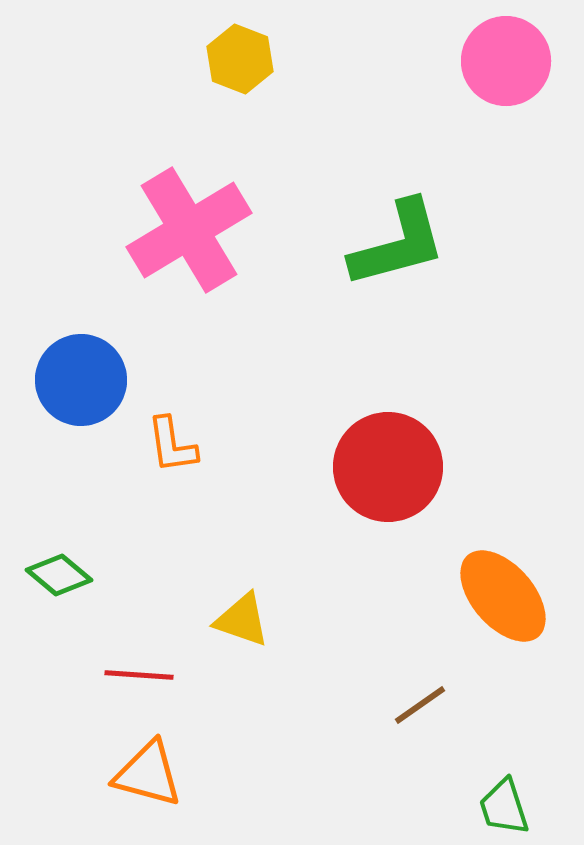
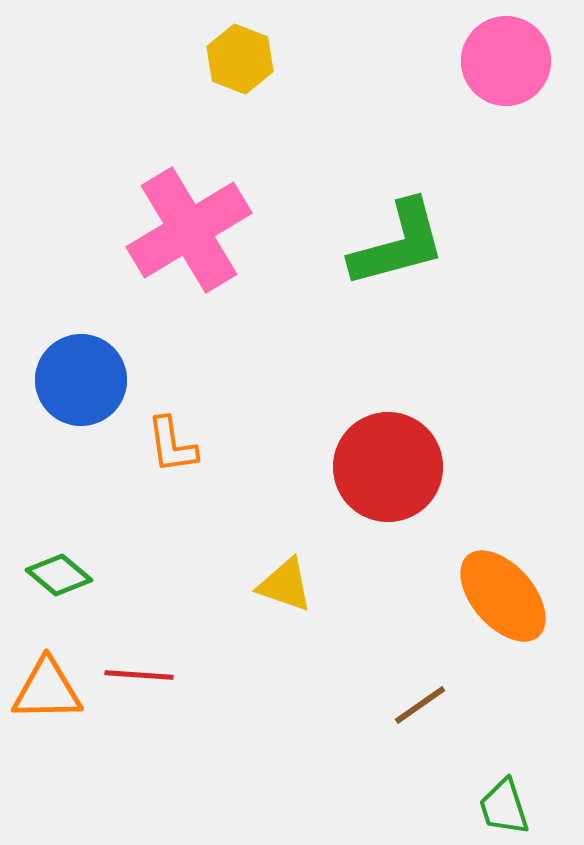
yellow triangle: moved 43 px right, 35 px up
orange triangle: moved 101 px left, 84 px up; rotated 16 degrees counterclockwise
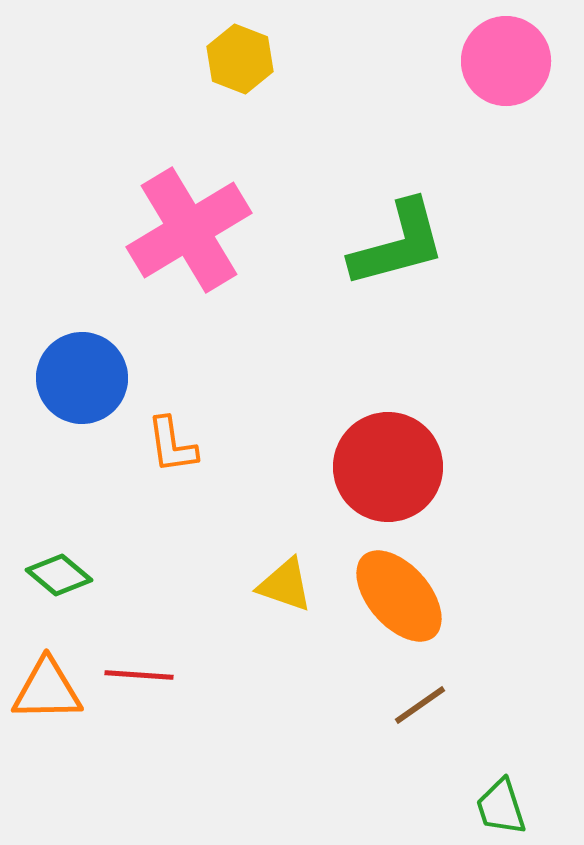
blue circle: moved 1 px right, 2 px up
orange ellipse: moved 104 px left
green trapezoid: moved 3 px left
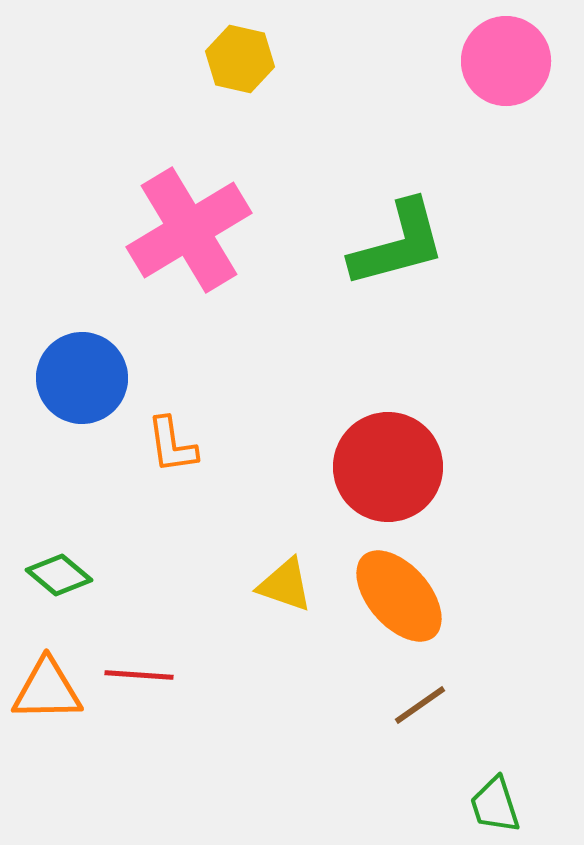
yellow hexagon: rotated 8 degrees counterclockwise
green trapezoid: moved 6 px left, 2 px up
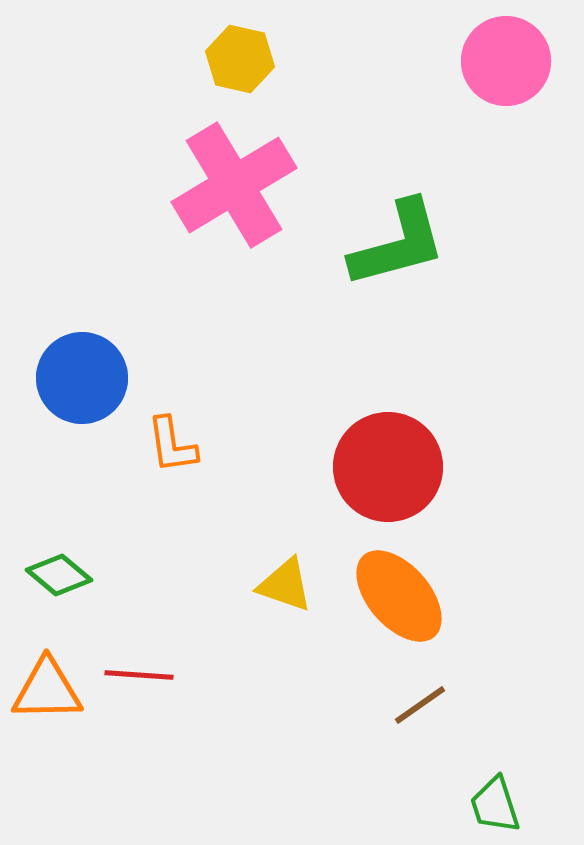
pink cross: moved 45 px right, 45 px up
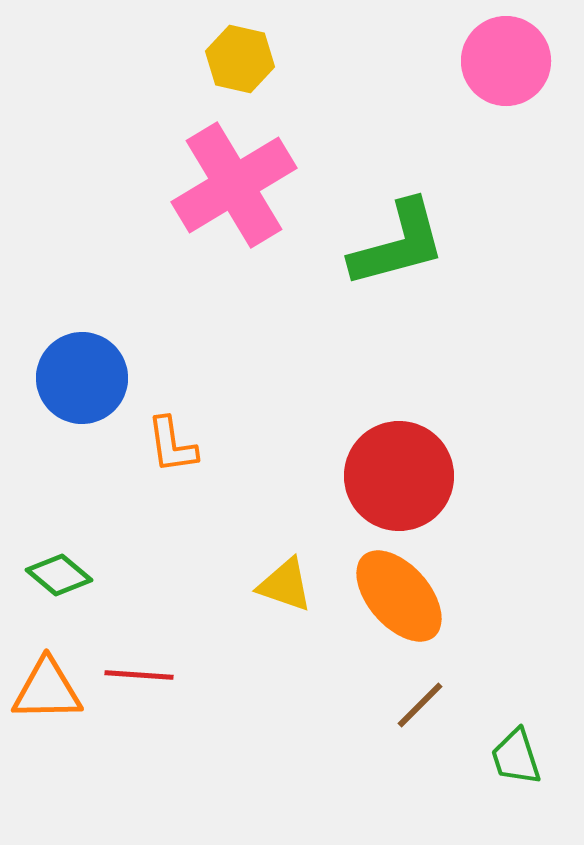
red circle: moved 11 px right, 9 px down
brown line: rotated 10 degrees counterclockwise
green trapezoid: moved 21 px right, 48 px up
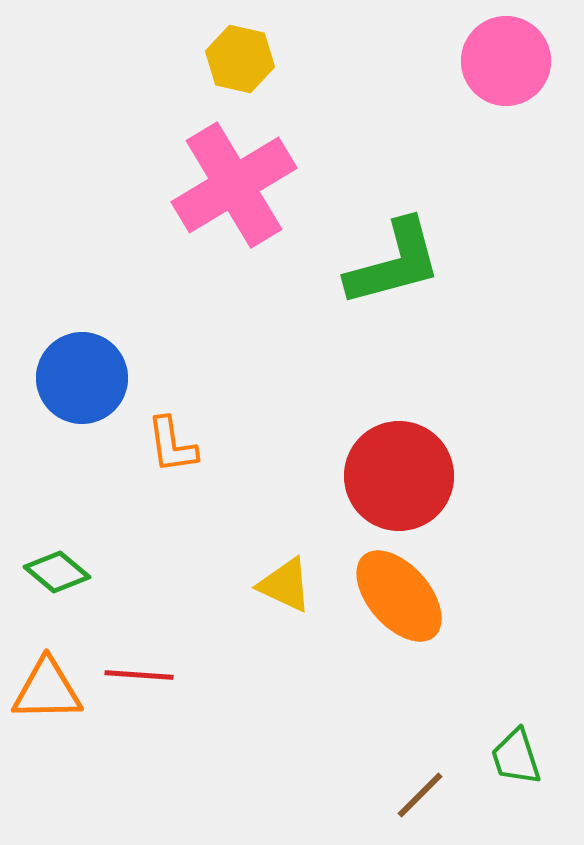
green L-shape: moved 4 px left, 19 px down
green diamond: moved 2 px left, 3 px up
yellow triangle: rotated 6 degrees clockwise
brown line: moved 90 px down
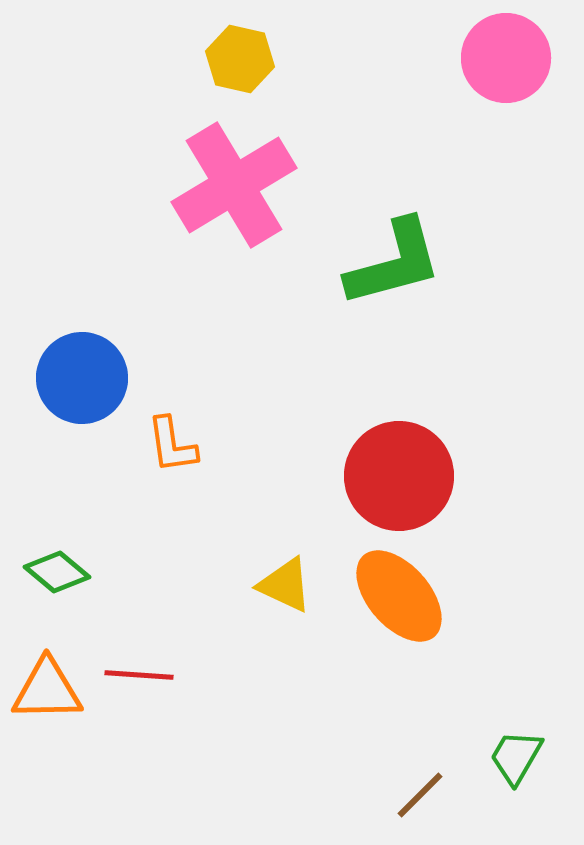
pink circle: moved 3 px up
green trapezoid: rotated 48 degrees clockwise
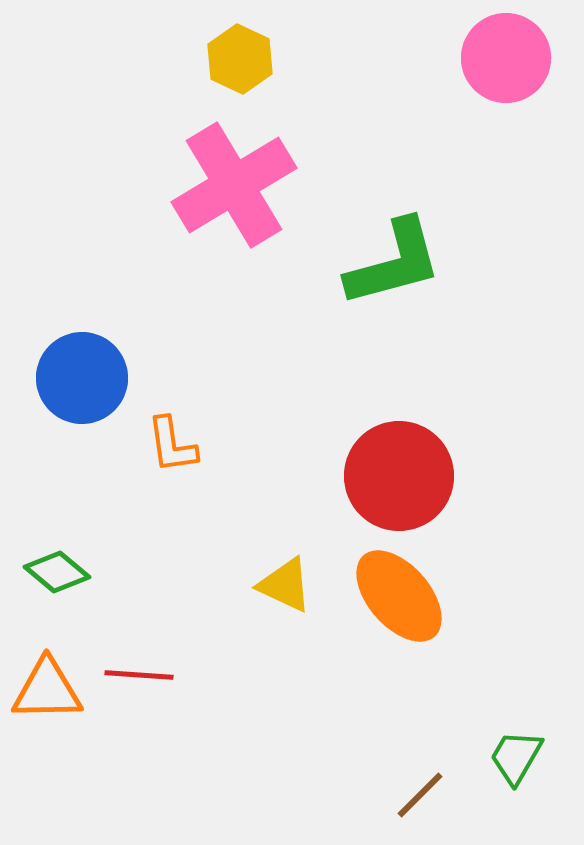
yellow hexagon: rotated 12 degrees clockwise
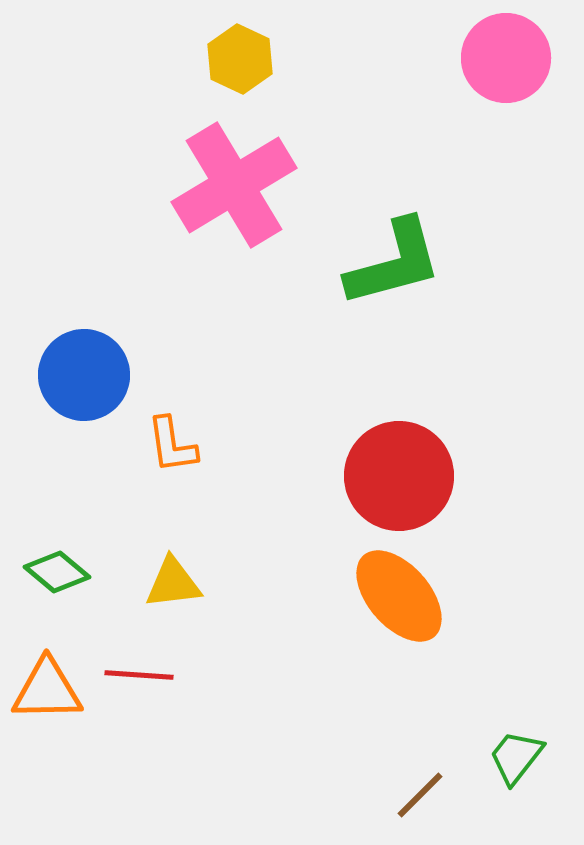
blue circle: moved 2 px right, 3 px up
yellow triangle: moved 112 px left, 2 px up; rotated 32 degrees counterclockwise
green trapezoid: rotated 8 degrees clockwise
